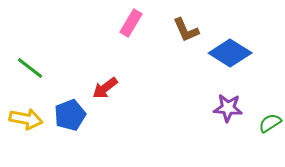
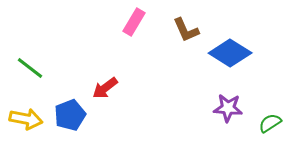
pink rectangle: moved 3 px right, 1 px up
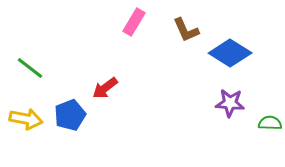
purple star: moved 2 px right, 5 px up
green semicircle: rotated 35 degrees clockwise
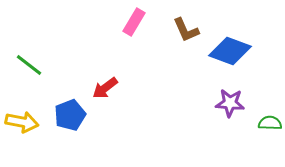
blue diamond: moved 2 px up; rotated 12 degrees counterclockwise
green line: moved 1 px left, 3 px up
yellow arrow: moved 4 px left, 3 px down
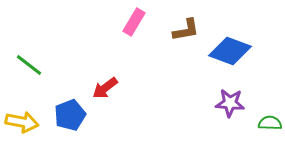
brown L-shape: rotated 76 degrees counterclockwise
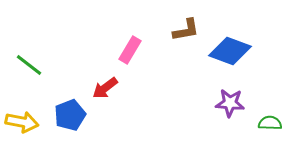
pink rectangle: moved 4 px left, 28 px down
